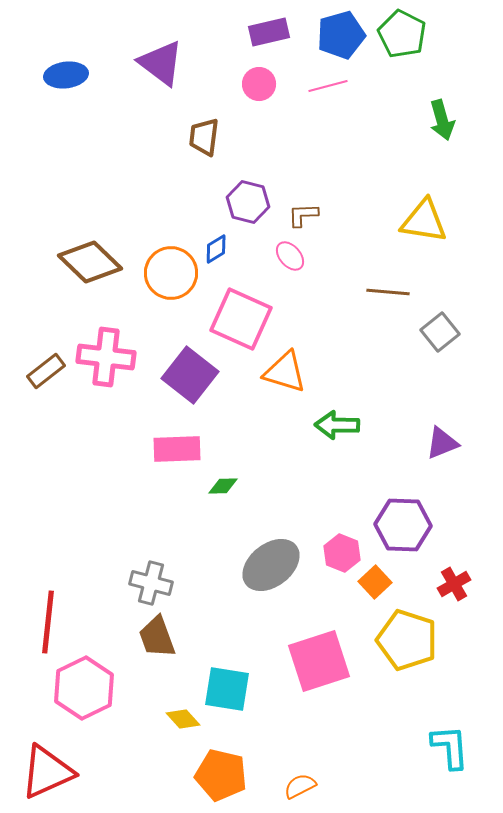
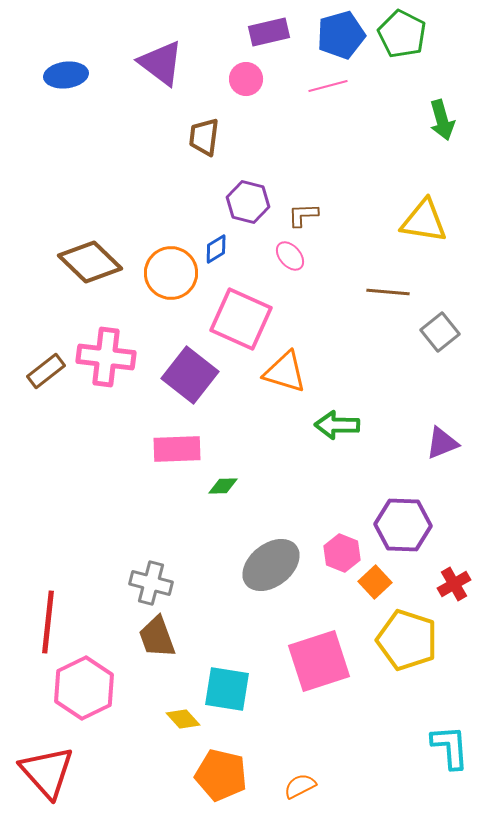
pink circle at (259, 84): moved 13 px left, 5 px up
red triangle at (47, 772): rotated 48 degrees counterclockwise
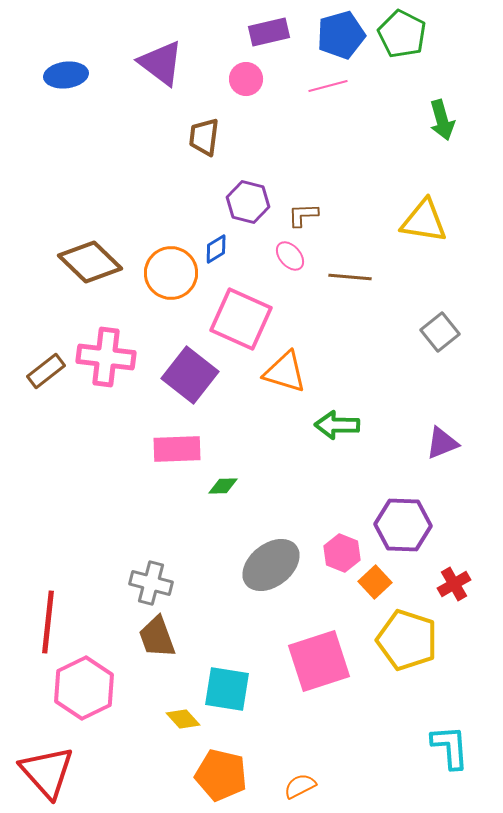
brown line at (388, 292): moved 38 px left, 15 px up
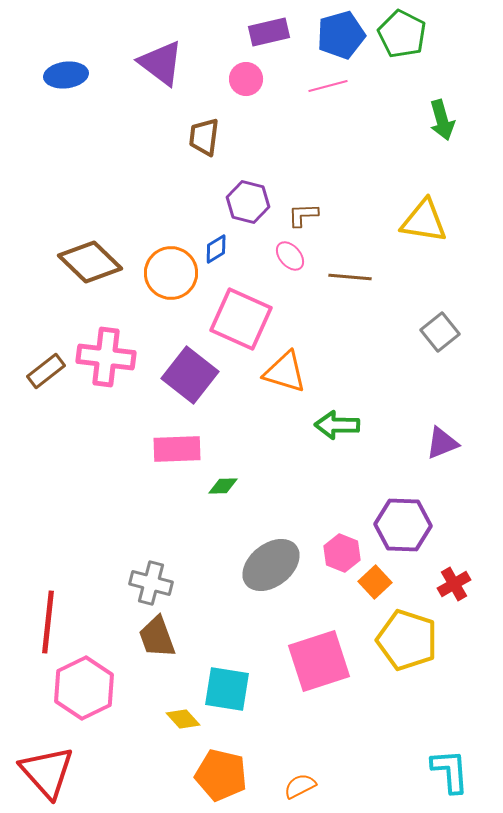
cyan L-shape at (450, 747): moved 24 px down
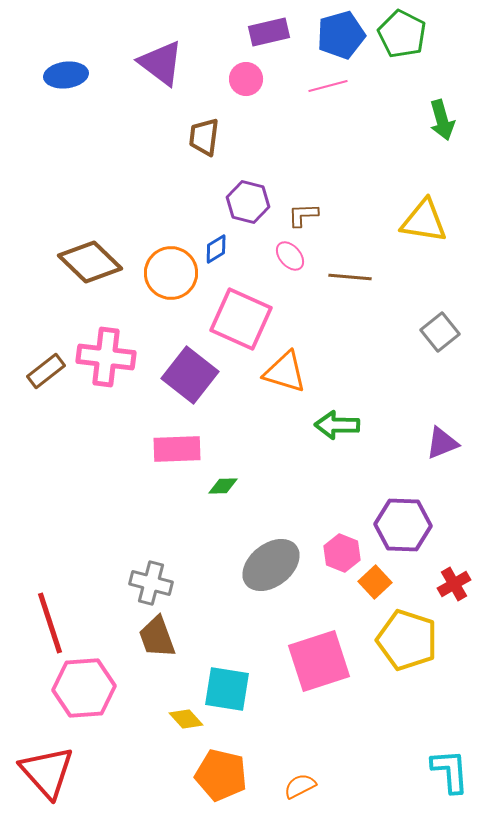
red line at (48, 622): moved 2 px right, 1 px down; rotated 24 degrees counterclockwise
pink hexagon at (84, 688): rotated 22 degrees clockwise
yellow diamond at (183, 719): moved 3 px right
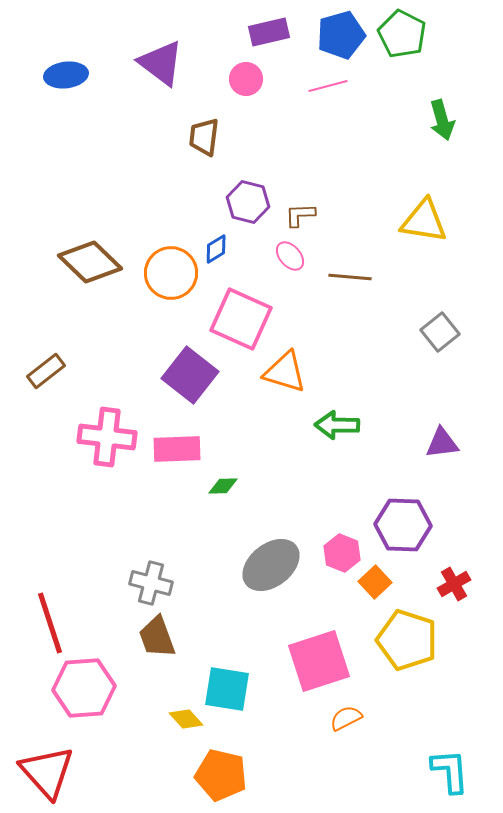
brown L-shape at (303, 215): moved 3 px left
pink cross at (106, 357): moved 1 px right, 80 px down
purple triangle at (442, 443): rotated 15 degrees clockwise
orange semicircle at (300, 786): moved 46 px right, 68 px up
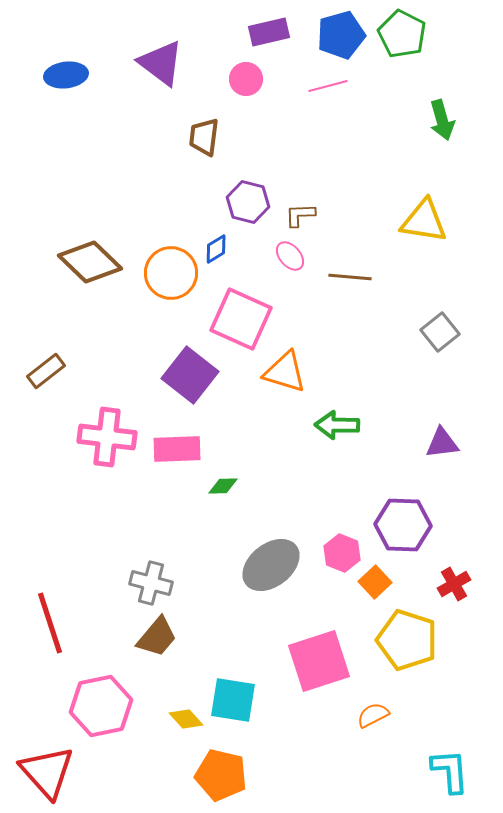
brown trapezoid at (157, 637): rotated 120 degrees counterclockwise
pink hexagon at (84, 688): moved 17 px right, 18 px down; rotated 8 degrees counterclockwise
cyan square at (227, 689): moved 6 px right, 11 px down
orange semicircle at (346, 718): moved 27 px right, 3 px up
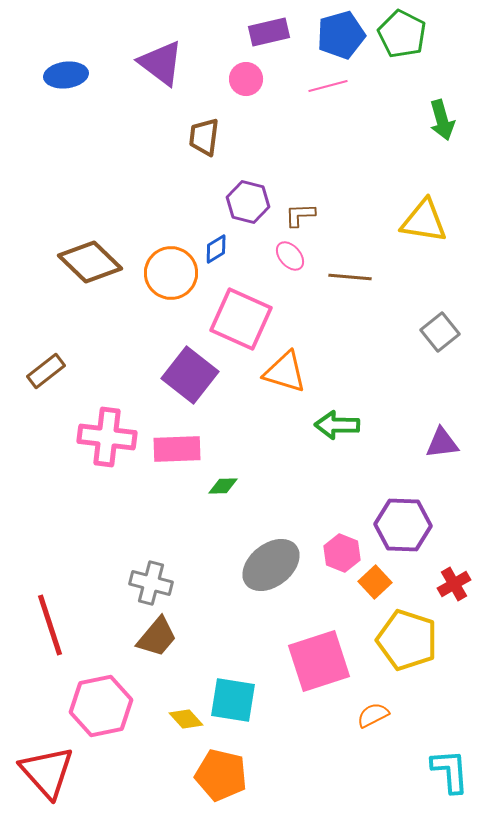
red line at (50, 623): moved 2 px down
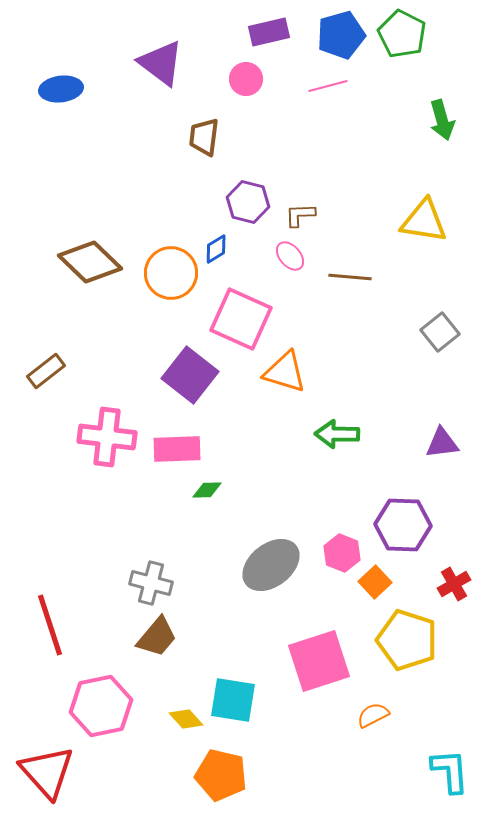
blue ellipse at (66, 75): moved 5 px left, 14 px down
green arrow at (337, 425): moved 9 px down
green diamond at (223, 486): moved 16 px left, 4 px down
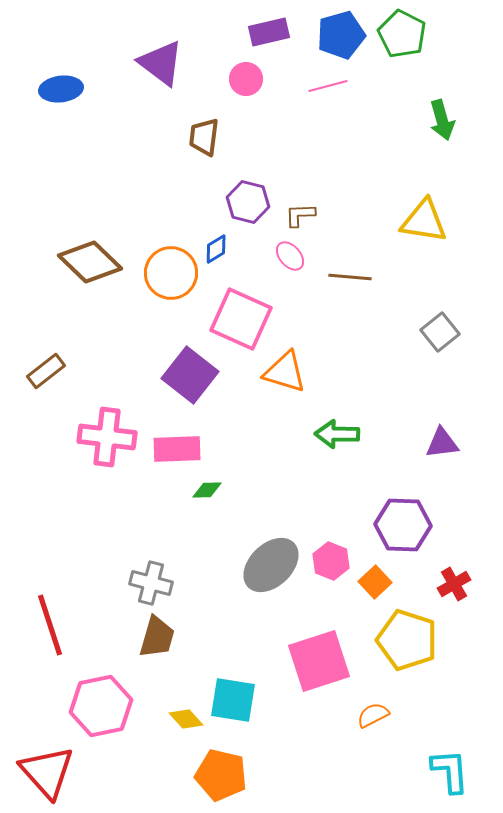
pink hexagon at (342, 553): moved 11 px left, 8 px down
gray ellipse at (271, 565): rotated 6 degrees counterclockwise
brown trapezoid at (157, 637): rotated 24 degrees counterclockwise
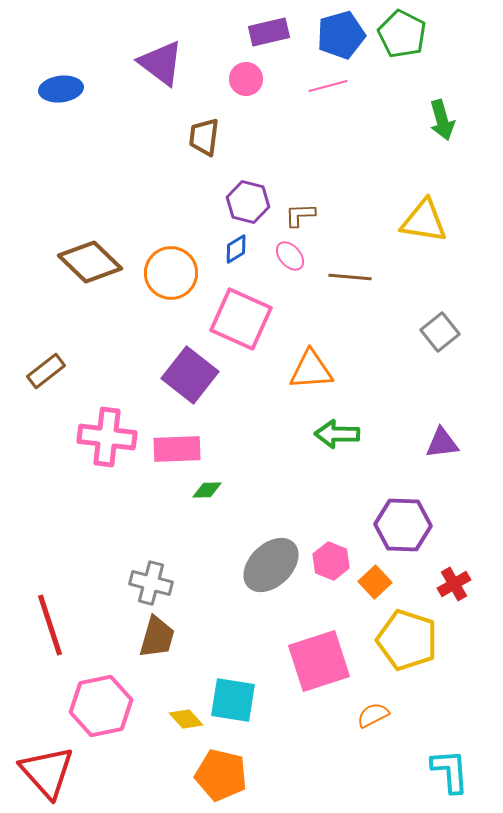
blue diamond at (216, 249): moved 20 px right
orange triangle at (285, 372): moved 26 px right, 2 px up; rotated 21 degrees counterclockwise
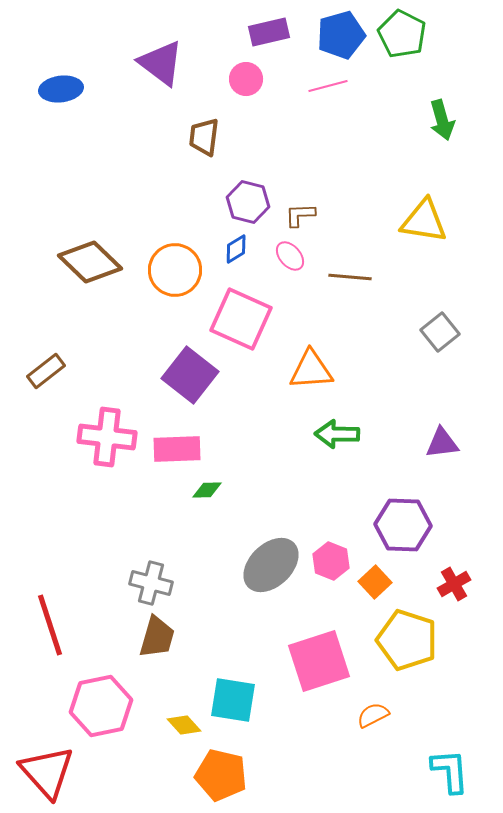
orange circle at (171, 273): moved 4 px right, 3 px up
yellow diamond at (186, 719): moved 2 px left, 6 px down
